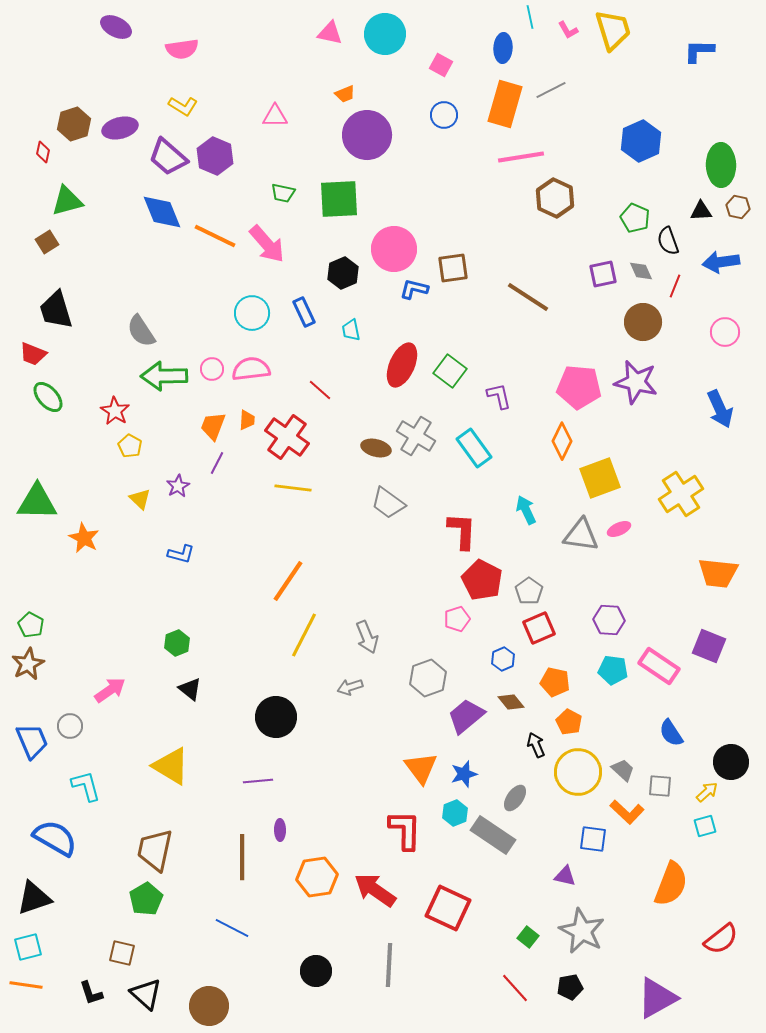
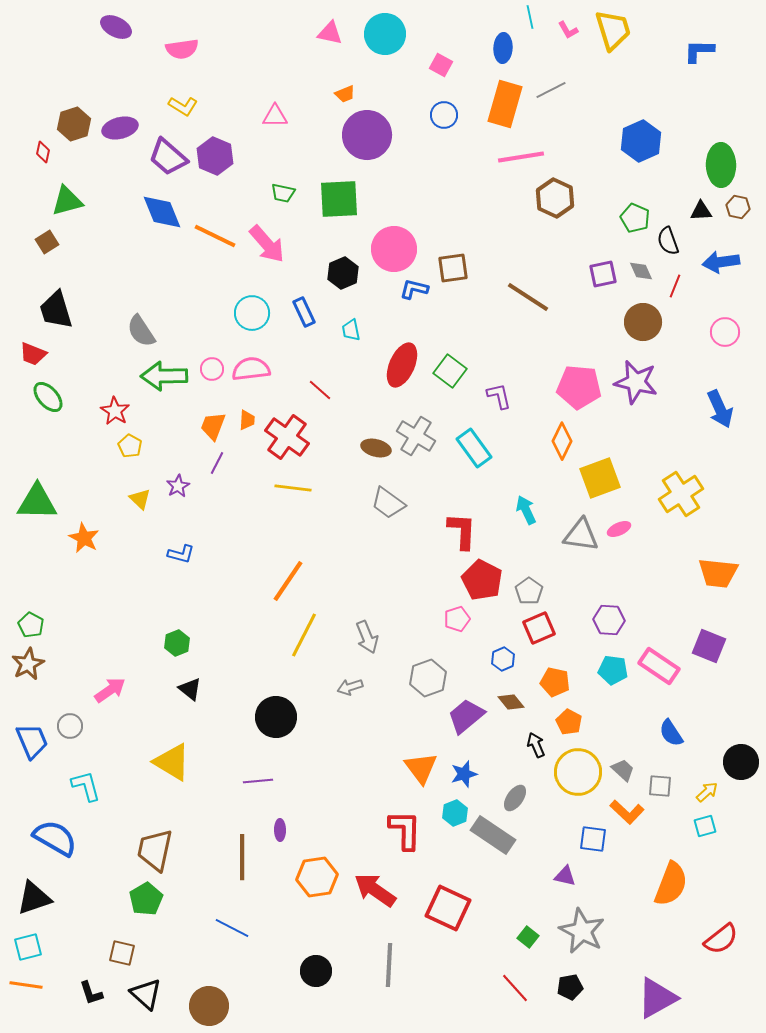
black circle at (731, 762): moved 10 px right
yellow triangle at (171, 766): moved 1 px right, 4 px up
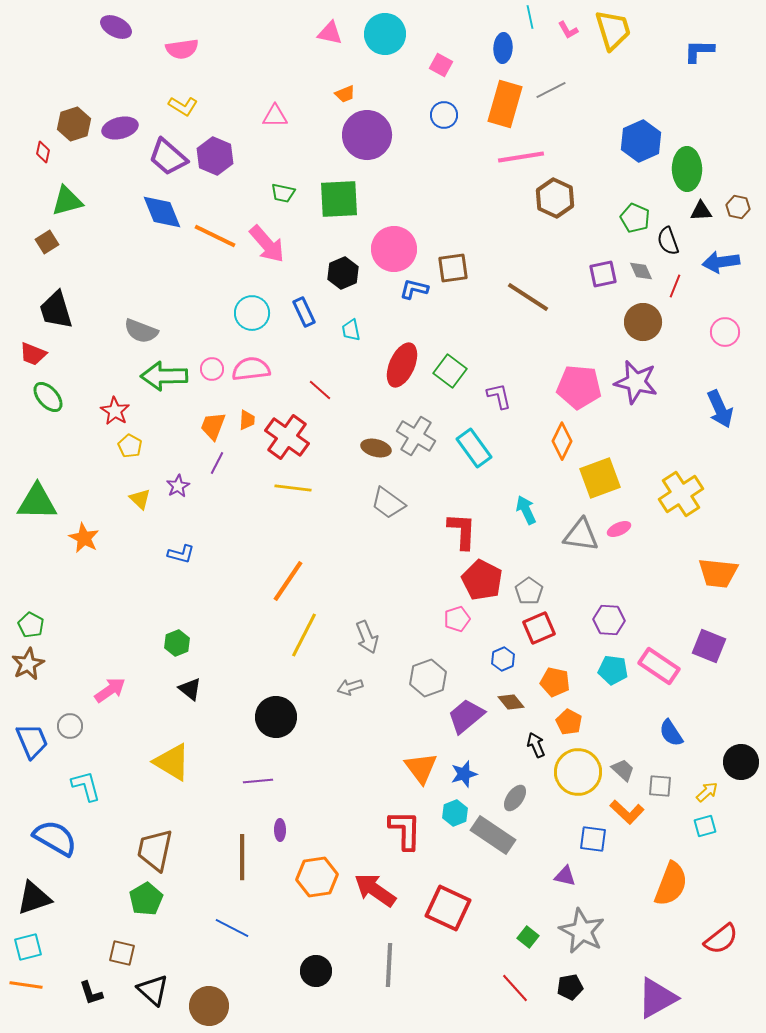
green ellipse at (721, 165): moved 34 px left, 4 px down
gray semicircle at (141, 331): rotated 36 degrees counterclockwise
black triangle at (146, 994): moved 7 px right, 4 px up
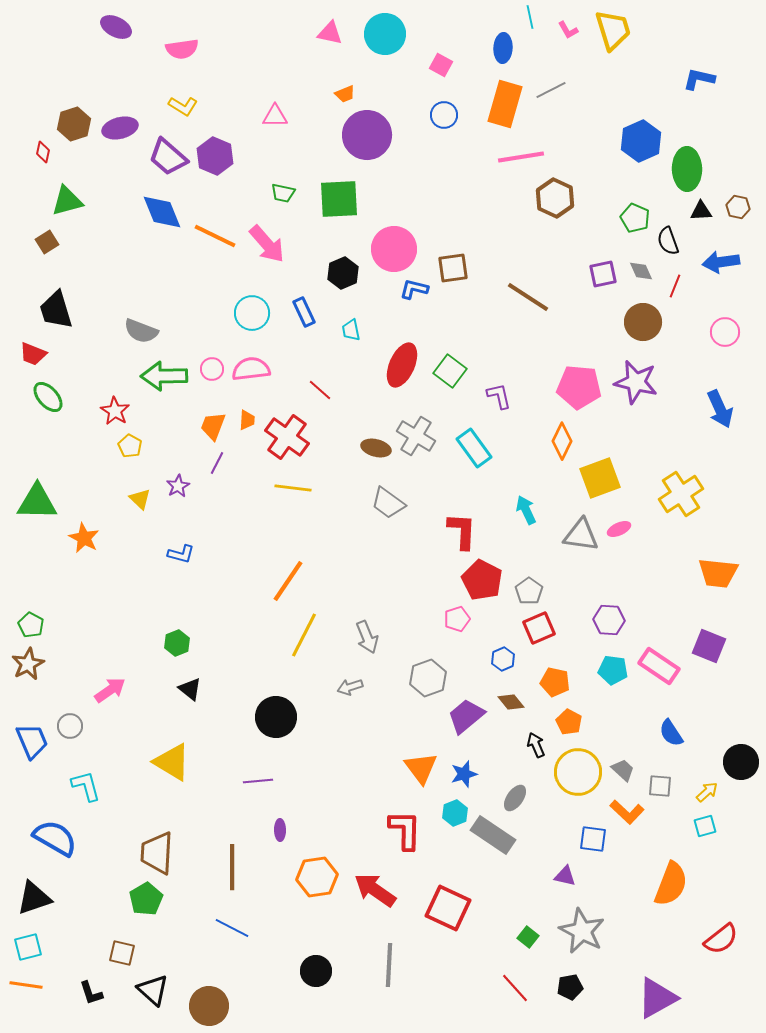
blue L-shape at (699, 51): moved 28 px down; rotated 12 degrees clockwise
brown trapezoid at (155, 850): moved 2 px right, 3 px down; rotated 9 degrees counterclockwise
brown line at (242, 857): moved 10 px left, 10 px down
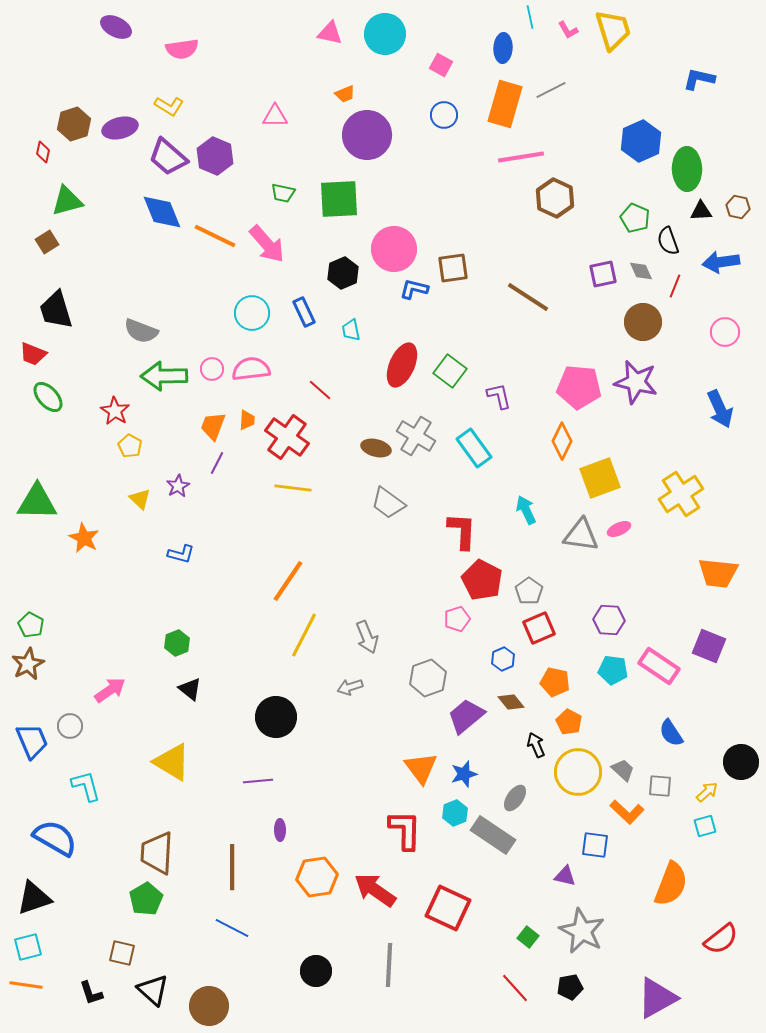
yellow L-shape at (183, 106): moved 14 px left
blue square at (593, 839): moved 2 px right, 6 px down
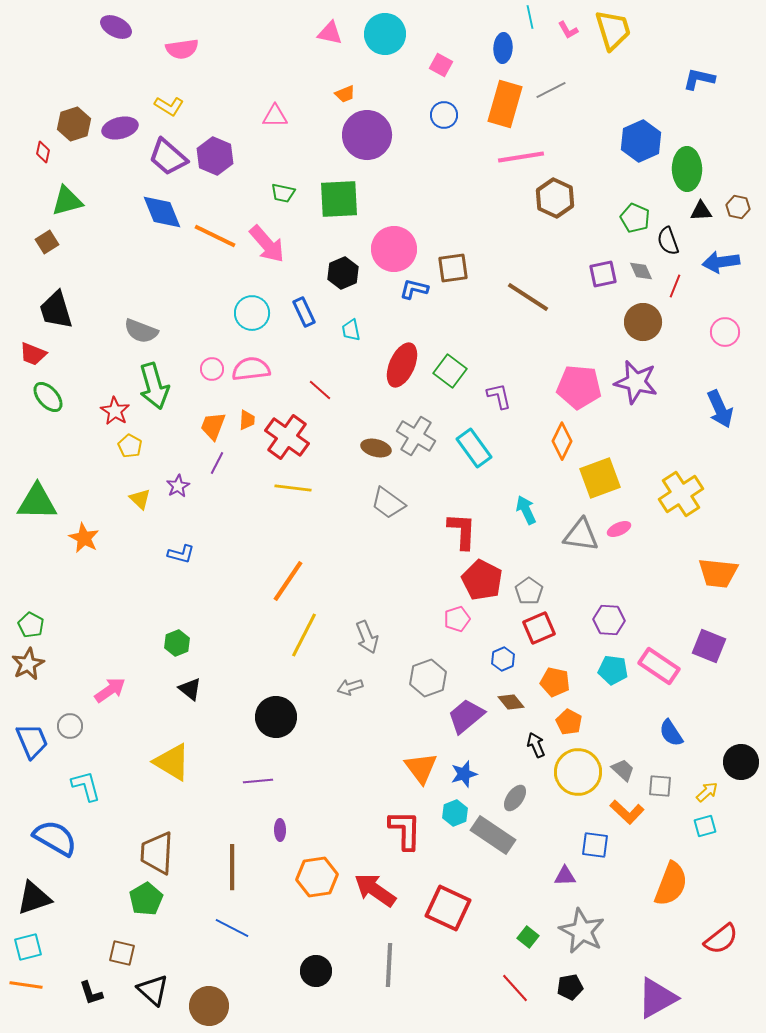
green arrow at (164, 376): moved 10 px left, 10 px down; rotated 105 degrees counterclockwise
purple triangle at (565, 876): rotated 15 degrees counterclockwise
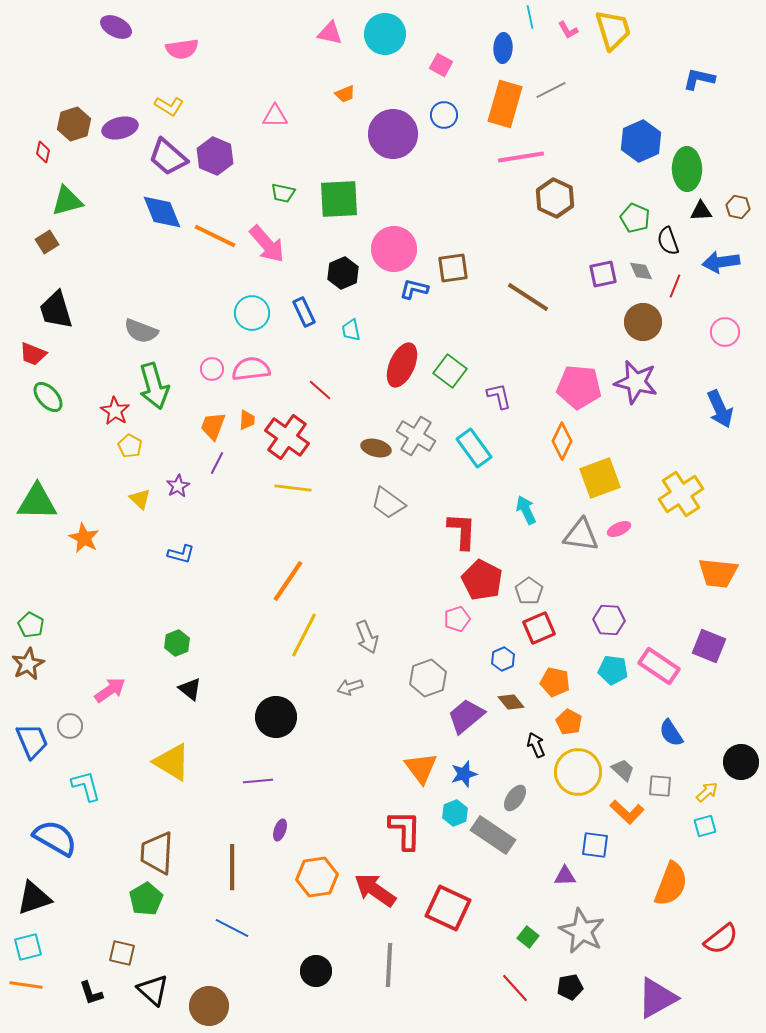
purple circle at (367, 135): moved 26 px right, 1 px up
purple ellipse at (280, 830): rotated 20 degrees clockwise
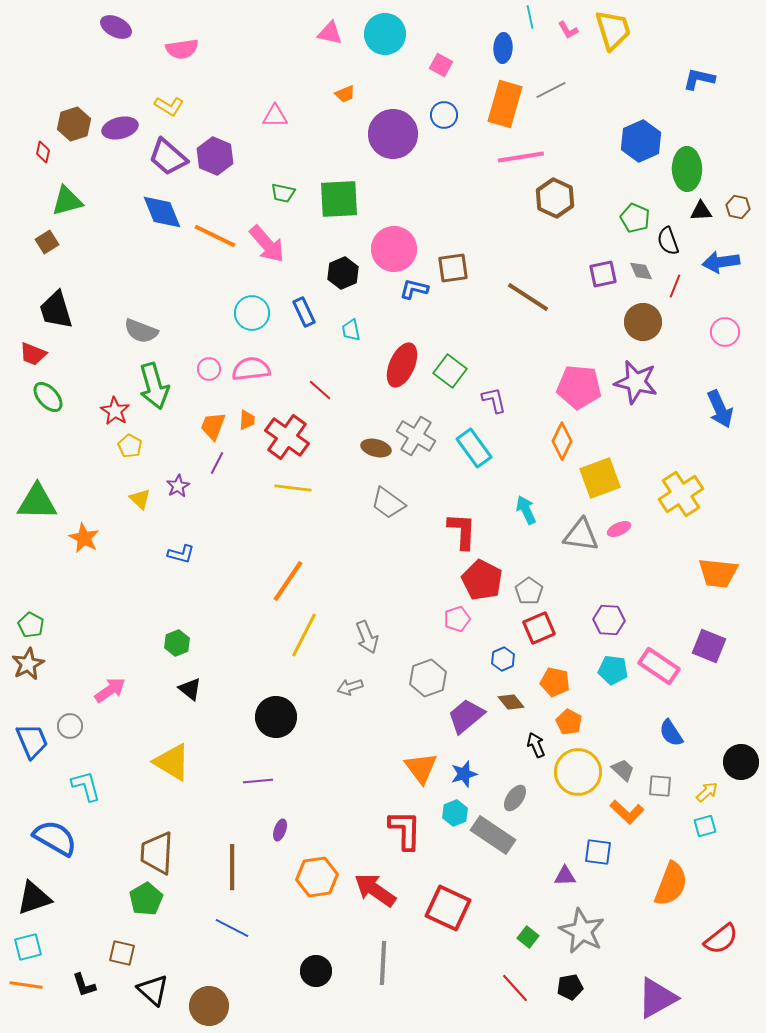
pink circle at (212, 369): moved 3 px left
purple L-shape at (499, 396): moved 5 px left, 4 px down
blue square at (595, 845): moved 3 px right, 7 px down
gray line at (389, 965): moved 6 px left, 2 px up
black L-shape at (91, 993): moved 7 px left, 8 px up
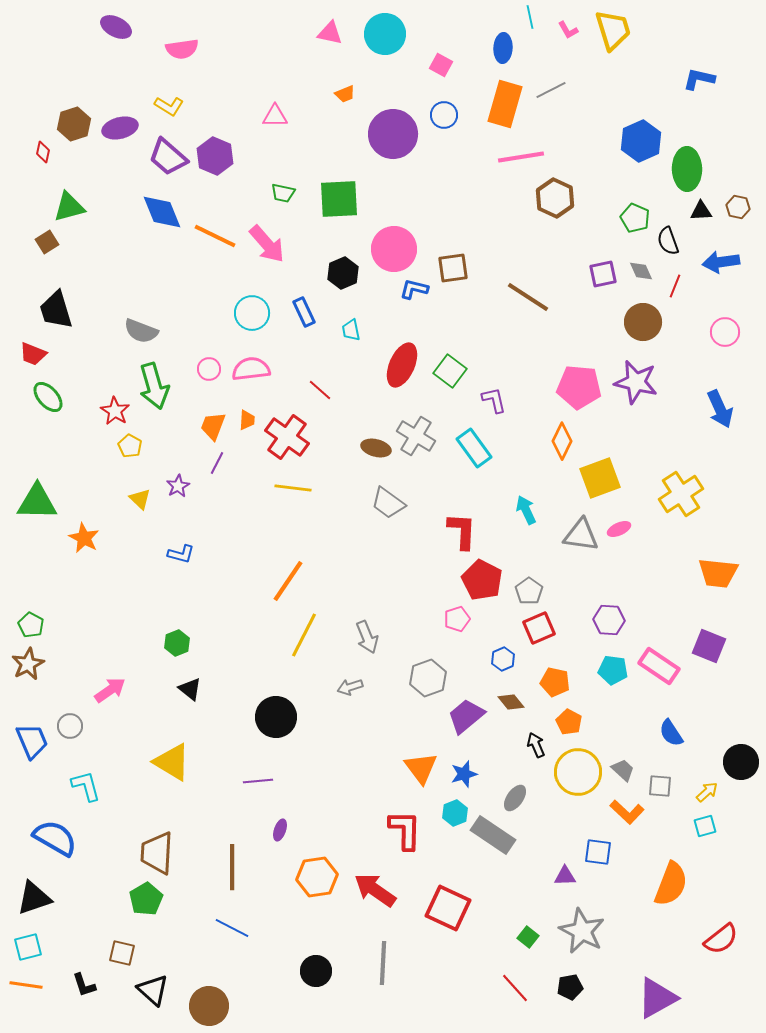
green triangle at (67, 201): moved 2 px right, 6 px down
